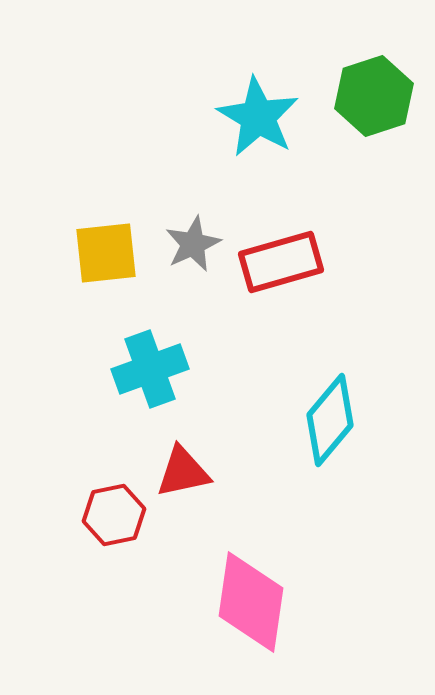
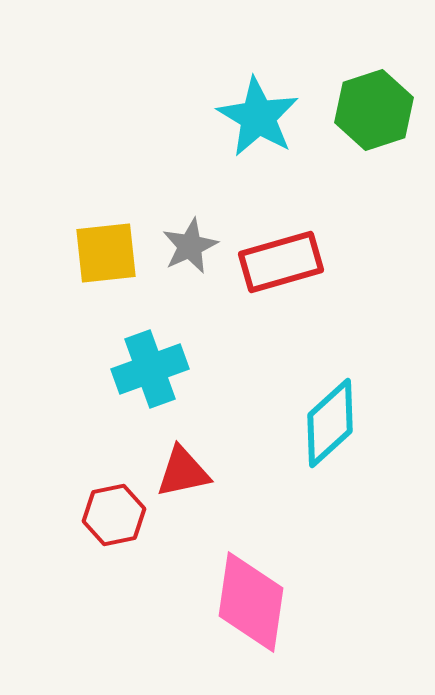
green hexagon: moved 14 px down
gray star: moved 3 px left, 2 px down
cyan diamond: moved 3 px down; rotated 8 degrees clockwise
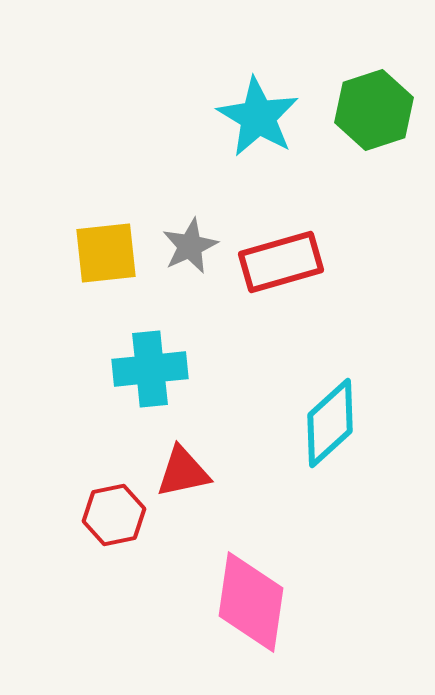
cyan cross: rotated 14 degrees clockwise
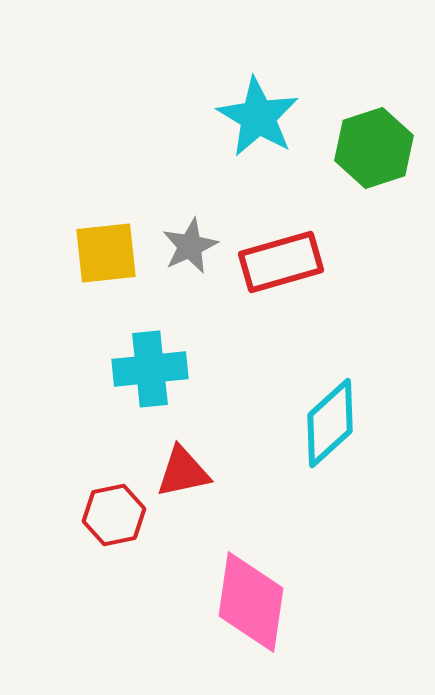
green hexagon: moved 38 px down
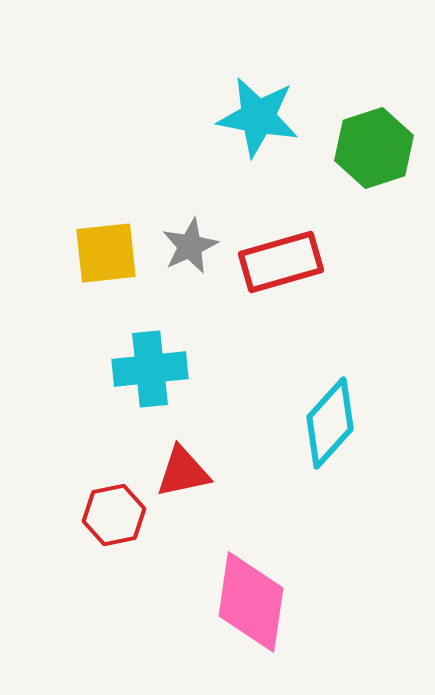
cyan star: rotated 20 degrees counterclockwise
cyan diamond: rotated 6 degrees counterclockwise
